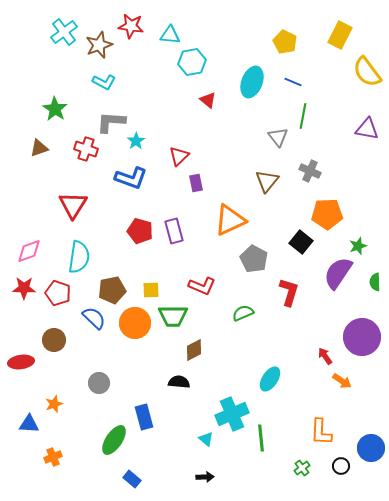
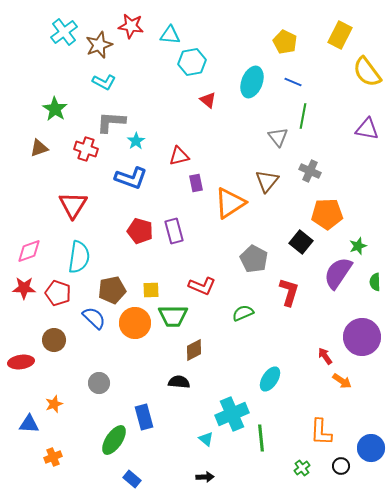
red triangle at (179, 156): rotated 30 degrees clockwise
orange triangle at (230, 220): moved 17 px up; rotated 8 degrees counterclockwise
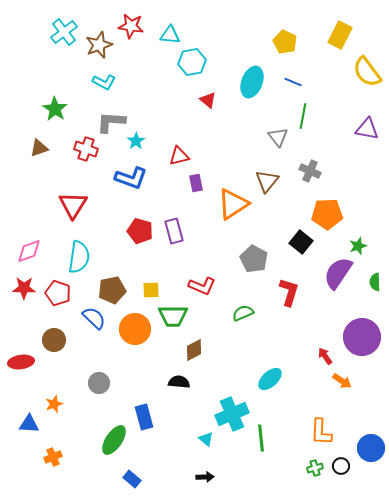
orange triangle at (230, 203): moved 3 px right, 1 px down
orange circle at (135, 323): moved 6 px down
cyan ellipse at (270, 379): rotated 15 degrees clockwise
green cross at (302, 468): moved 13 px right; rotated 21 degrees clockwise
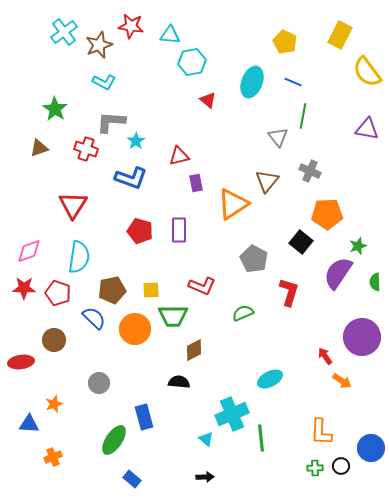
purple rectangle at (174, 231): moved 5 px right, 1 px up; rotated 15 degrees clockwise
cyan ellipse at (270, 379): rotated 15 degrees clockwise
green cross at (315, 468): rotated 14 degrees clockwise
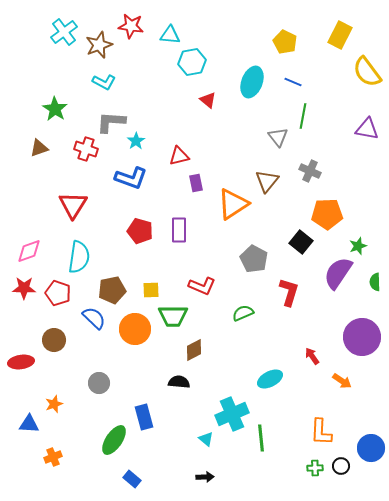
red arrow at (325, 356): moved 13 px left
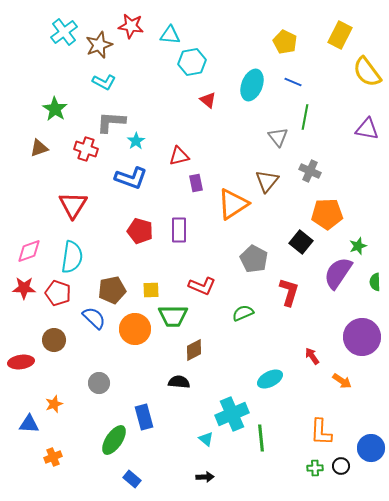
cyan ellipse at (252, 82): moved 3 px down
green line at (303, 116): moved 2 px right, 1 px down
cyan semicircle at (79, 257): moved 7 px left
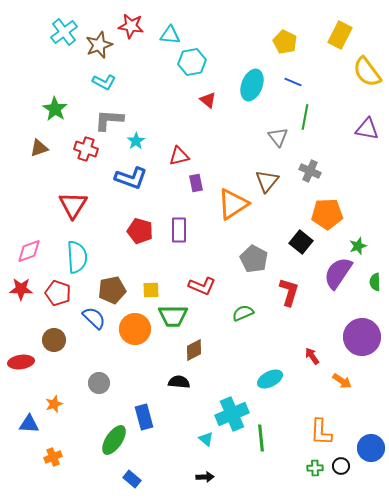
gray L-shape at (111, 122): moved 2 px left, 2 px up
cyan semicircle at (72, 257): moved 5 px right; rotated 12 degrees counterclockwise
red star at (24, 288): moved 3 px left, 1 px down
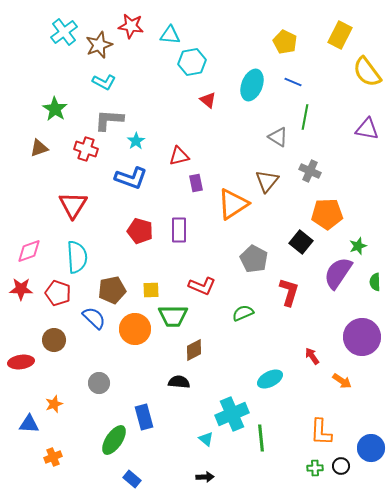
gray triangle at (278, 137): rotated 20 degrees counterclockwise
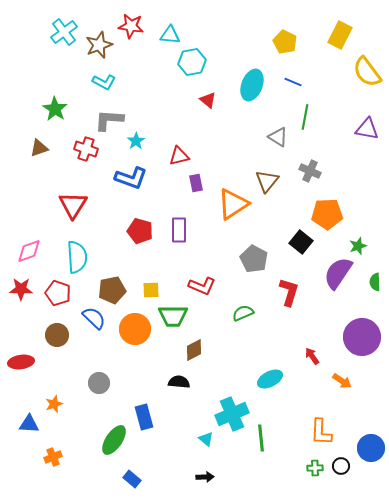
brown circle at (54, 340): moved 3 px right, 5 px up
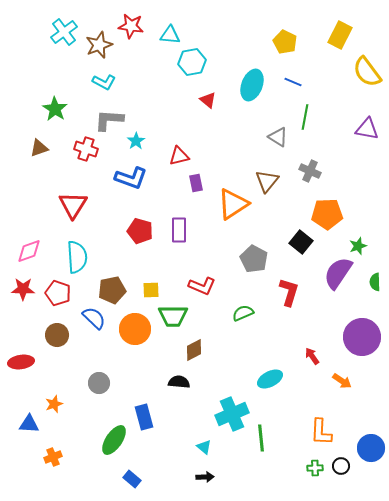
red star at (21, 289): moved 2 px right
cyan triangle at (206, 439): moved 2 px left, 8 px down
